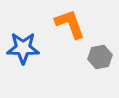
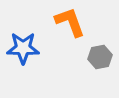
orange L-shape: moved 2 px up
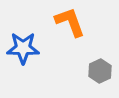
gray hexagon: moved 14 px down; rotated 15 degrees counterclockwise
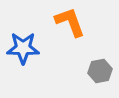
gray hexagon: rotated 15 degrees clockwise
